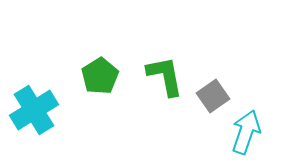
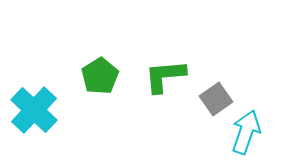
green L-shape: rotated 84 degrees counterclockwise
gray square: moved 3 px right, 3 px down
cyan cross: rotated 15 degrees counterclockwise
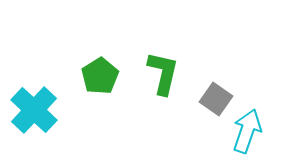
green L-shape: moved 2 px left, 3 px up; rotated 108 degrees clockwise
gray square: rotated 20 degrees counterclockwise
cyan arrow: moved 1 px right, 1 px up
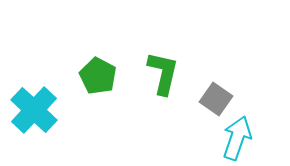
green pentagon: moved 2 px left; rotated 12 degrees counterclockwise
cyan arrow: moved 10 px left, 7 px down
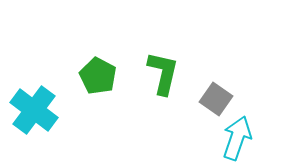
cyan cross: rotated 6 degrees counterclockwise
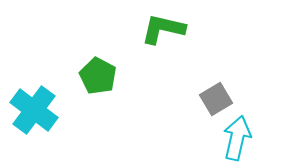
green L-shape: moved 44 px up; rotated 90 degrees counterclockwise
gray square: rotated 24 degrees clockwise
cyan arrow: rotated 6 degrees counterclockwise
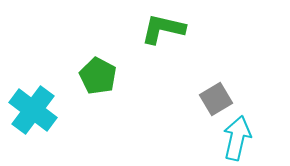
cyan cross: moved 1 px left
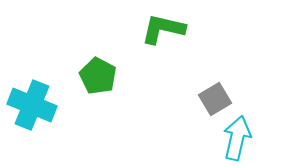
gray square: moved 1 px left
cyan cross: moved 1 px left, 5 px up; rotated 15 degrees counterclockwise
